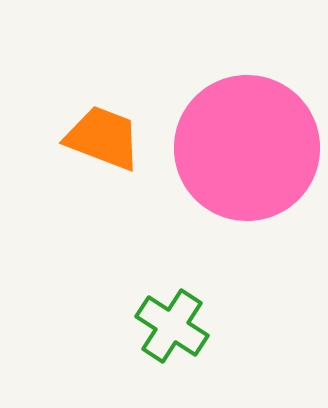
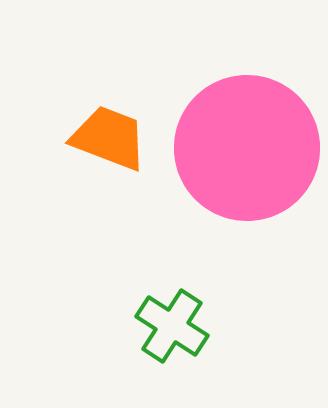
orange trapezoid: moved 6 px right
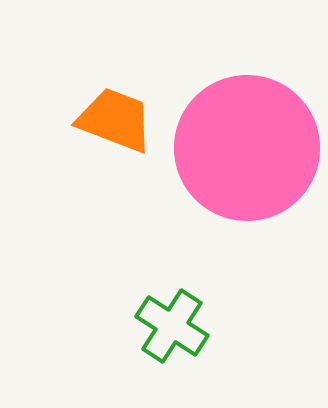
orange trapezoid: moved 6 px right, 18 px up
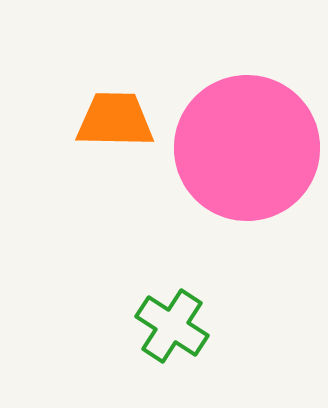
orange trapezoid: rotated 20 degrees counterclockwise
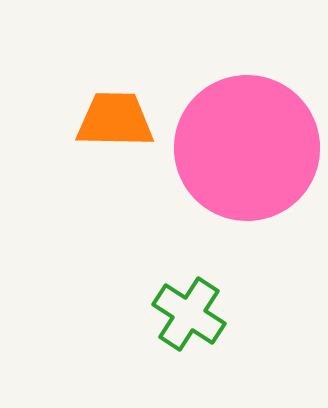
green cross: moved 17 px right, 12 px up
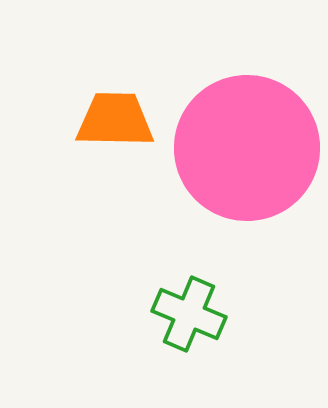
green cross: rotated 10 degrees counterclockwise
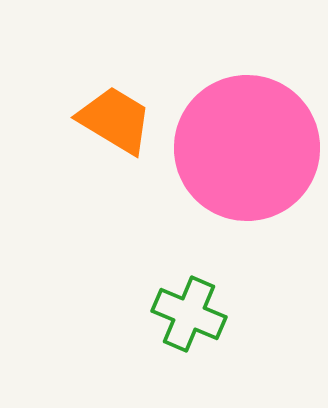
orange trapezoid: rotated 30 degrees clockwise
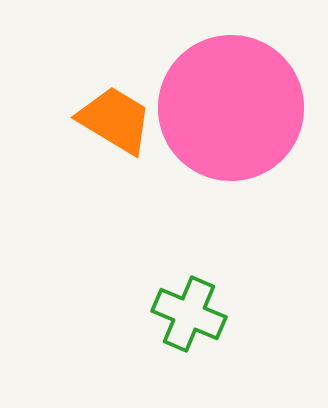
pink circle: moved 16 px left, 40 px up
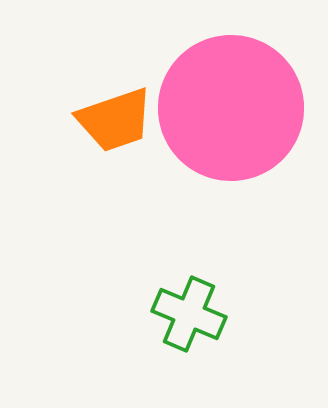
orange trapezoid: rotated 130 degrees clockwise
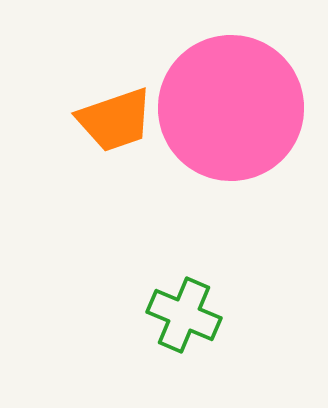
green cross: moved 5 px left, 1 px down
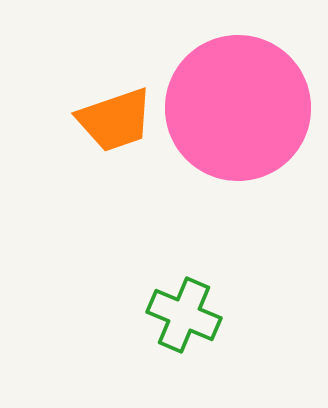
pink circle: moved 7 px right
